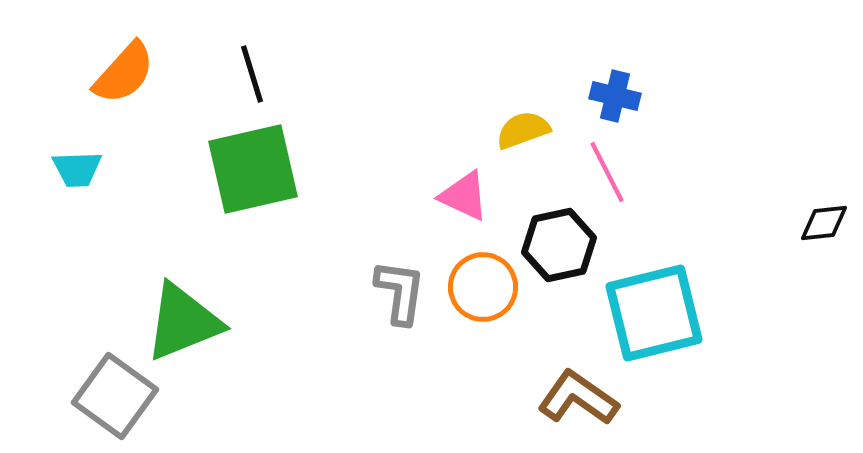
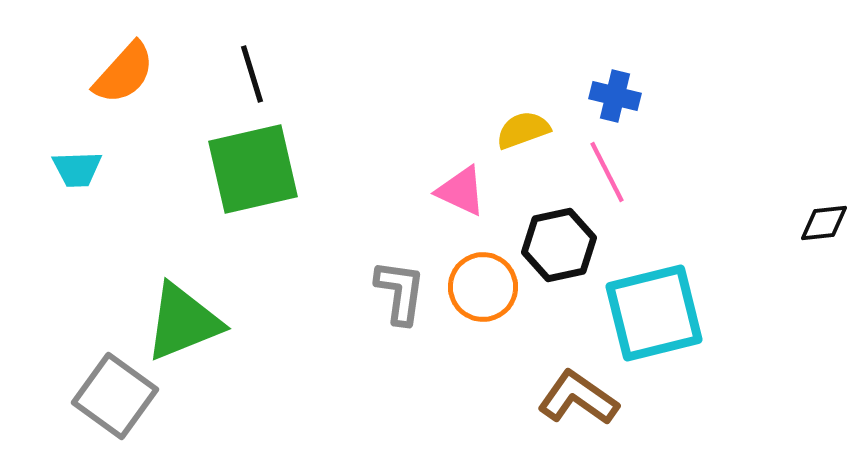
pink triangle: moved 3 px left, 5 px up
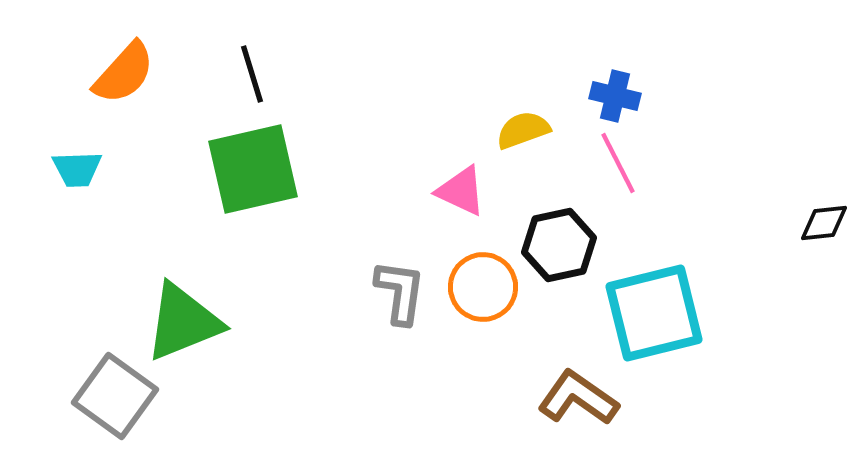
pink line: moved 11 px right, 9 px up
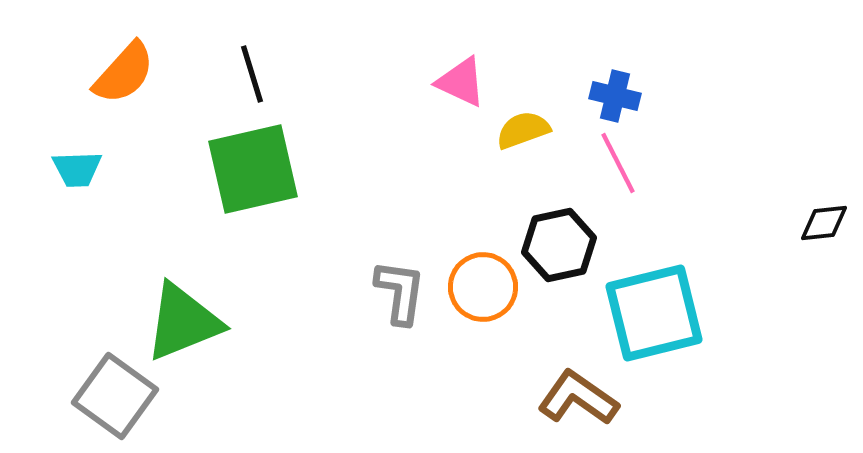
pink triangle: moved 109 px up
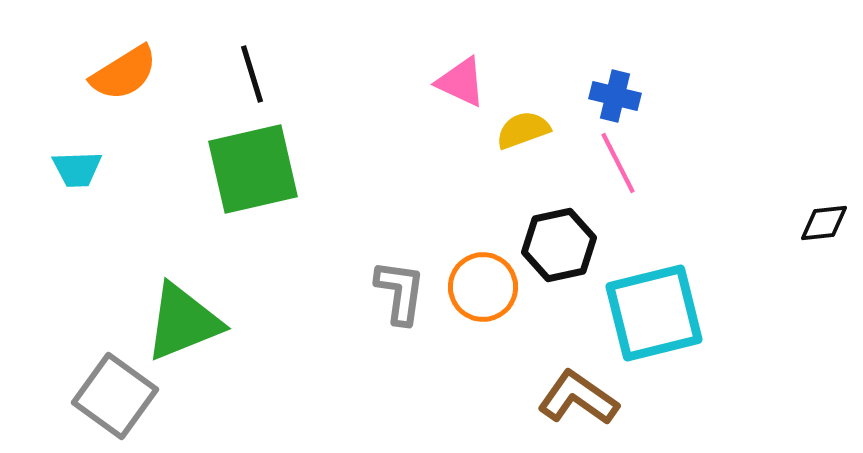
orange semicircle: rotated 16 degrees clockwise
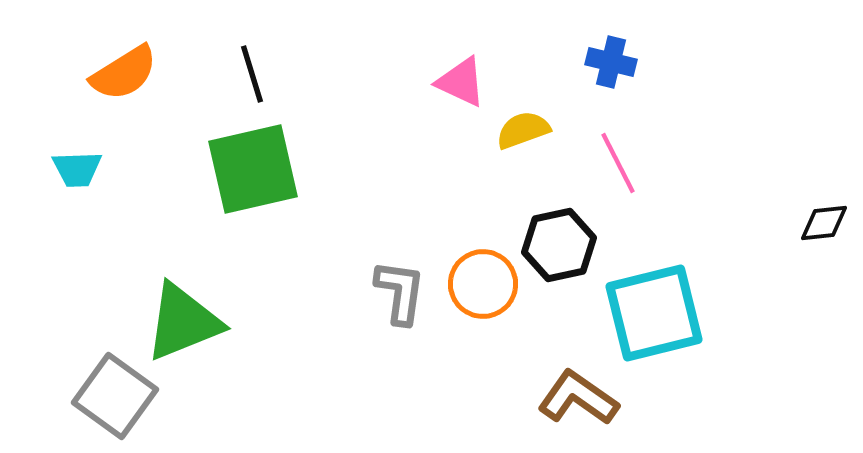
blue cross: moved 4 px left, 34 px up
orange circle: moved 3 px up
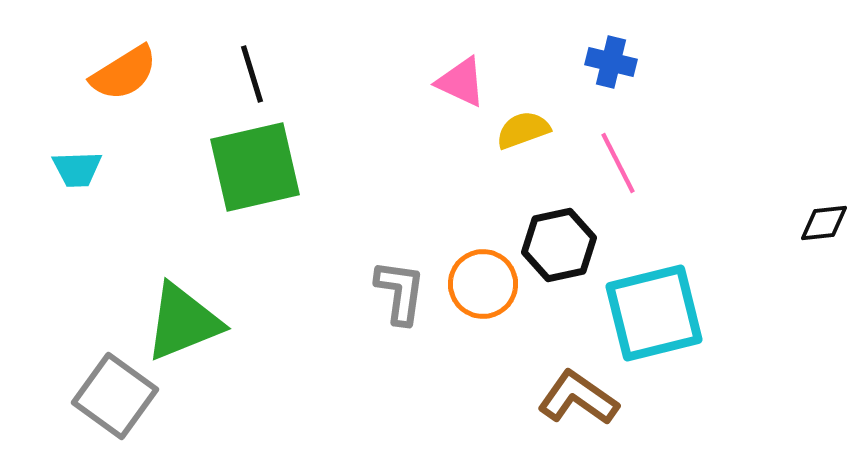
green square: moved 2 px right, 2 px up
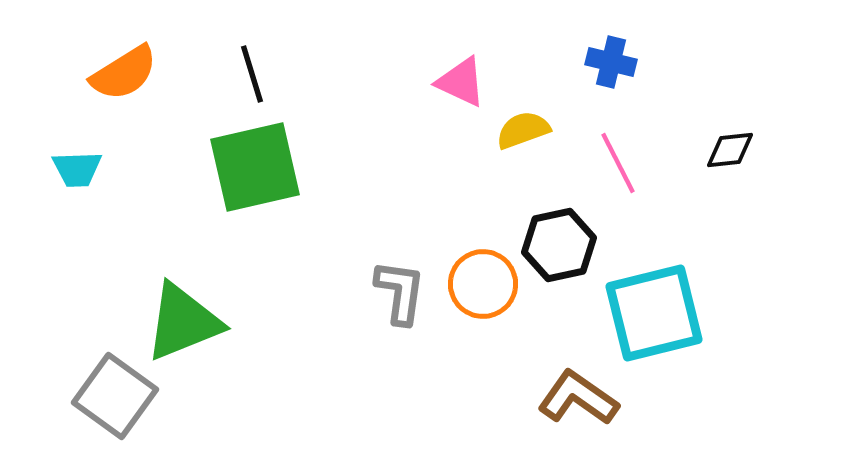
black diamond: moved 94 px left, 73 px up
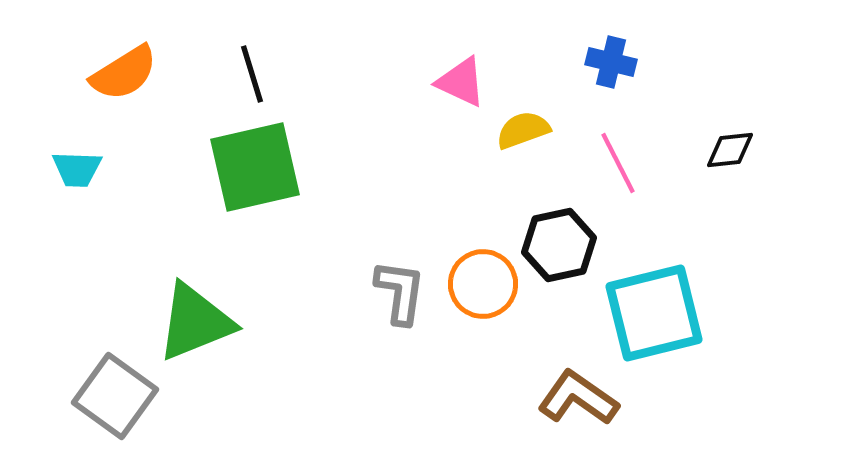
cyan trapezoid: rotated 4 degrees clockwise
green triangle: moved 12 px right
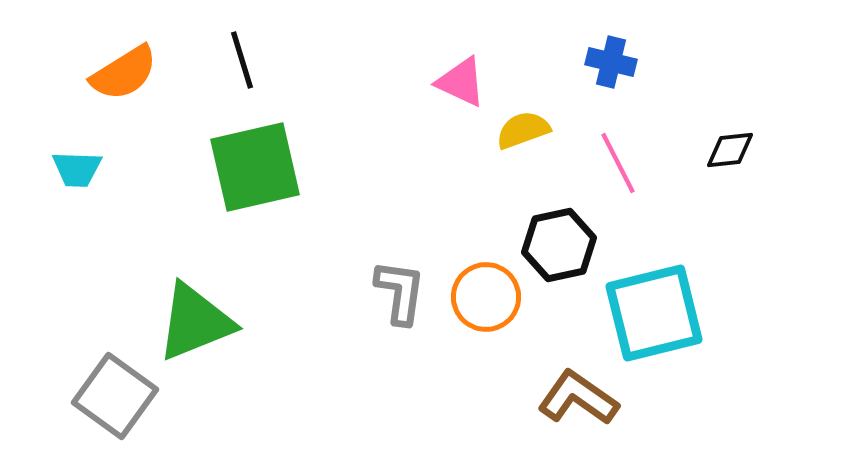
black line: moved 10 px left, 14 px up
orange circle: moved 3 px right, 13 px down
